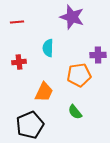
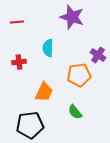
purple cross: rotated 35 degrees clockwise
black pentagon: rotated 16 degrees clockwise
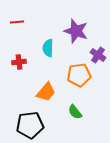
purple star: moved 4 px right, 14 px down
orange trapezoid: moved 2 px right; rotated 15 degrees clockwise
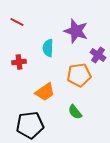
red line: rotated 32 degrees clockwise
orange trapezoid: moved 1 px left; rotated 15 degrees clockwise
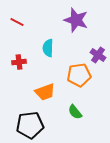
purple star: moved 11 px up
orange trapezoid: rotated 15 degrees clockwise
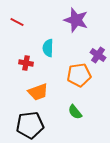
red cross: moved 7 px right, 1 px down; rotated 16 degrees clockwise
orange trapezoid: moved 7 px left
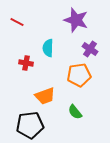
purple cross: moved 8 px left, 6 px up
orange trapezoid: moved 7 px right, 4 px down
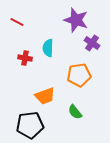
purple cross: moved 2 px right, 6 px up
red cross: moved 1 px left, 5 px up
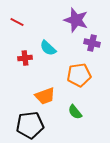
purple cross: rotated 21 degrees counterclockwise
cyan semicircle: rotated 48 degrees counterclockwise
red cross: rotated 16 degrees counterclockwise
